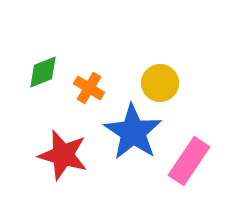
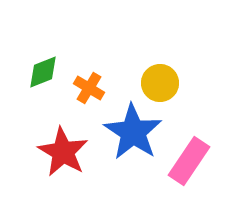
red star: moved 3 px up; rotated 15 degrees clockwise
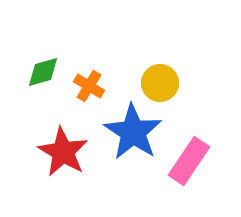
green diamond: rotated 6 degrees clockwise
orange cross: moved 2 px up
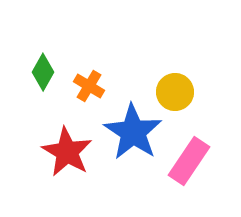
green diamond: rotated 45 degrees counterclockwise
yellow circle: moved 15 px right, 9 px down
red star: moved 4 px right
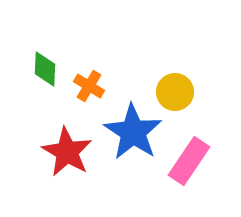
green diamond: moved 2 px right, 3 px up; rotated 27 degrees counterclockwise
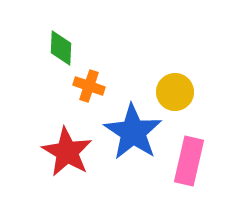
green diamond: moved 16 px right, 21 px up
orange cross: rotated 12 degrees counterclockwise
pink rectangle: rotated 21 degrees counterclockwise
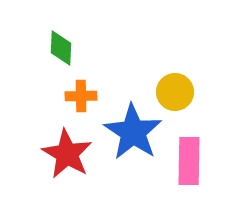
orange cross: moved 8 px left, 10 px down; rotated 20 degrees counterclockwise
red star: moved 2 px down
pink rectangle: rotated 12 degrees counterclockwise
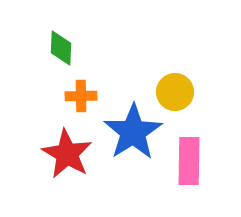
blue star: rotated 6 degrees clockwise
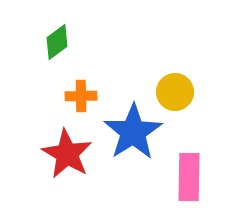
green diamond: moved 4 px left, 6 px up; rotated 51 degrees clockwise
pink rectangle: moved 16 px down
